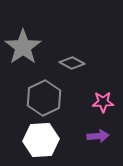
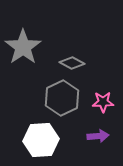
gray hexagon: moved 18 px right
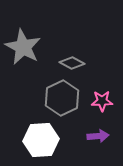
gray star: rotated 9 degrees counterclockwise
pink star: moved 1 px left, 1 px up
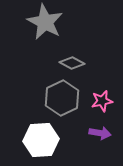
gray star: moved 22 px right, 25 px up
pink star: rotated 10 degrees counterclockwise
purple arrow: moved 2 px right, 3 px up; rotated 15 degrees clockwise
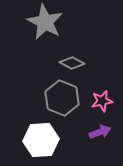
gray hexagon: rotated 12 degrees counterclockwise
purple arrow: moved 1 px up; rotated 30 degrees counterclockwise
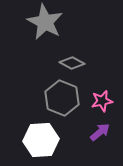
purple arrow: rotated 20 degrees counterclockwise
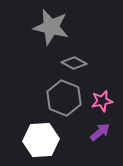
gray star: moved 6 px right, 5 px down; rotated 15 degrees counterclockwise
gray diamond: moved 2 px right
gray hexagon: moved 2 px right
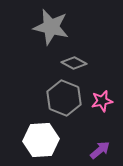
purple arrow: moved 18 px down
